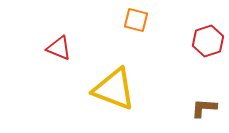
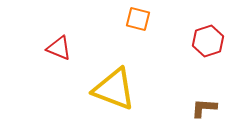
orange square: moved 2 px right, 1 px up
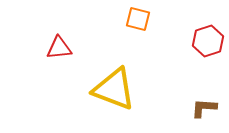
red triangle: rotated 28 degrees counterclockwise
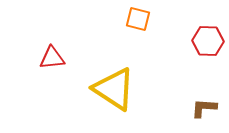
red hexagon: rotated 20 degrees clockwise
red triangle: moved 7 px left, 10 px down
yellow triangle: rotated 12 degrees clockwise
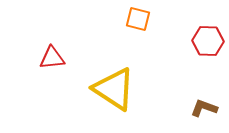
brown L-shape: rotated 16 degrees clockwise
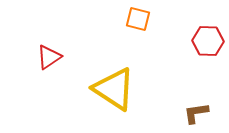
red triangle: moved 3 px left, 1 px up; rotated 28 degrees counterclockwise
brown L-shape: moved 8 px left, 5 px down; rotated 28 degrees counterclockwise
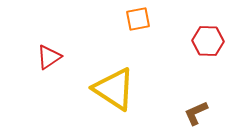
orange square: rotated 25 degrees counterclockwise
brown L-shape: rotated 16 degrees counterclockwise
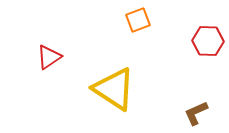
orange square: moved 1 px down; rotated 10 degrees counterclockwise
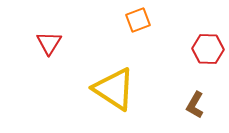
red hexagon: moved 8 px down
red triangle: moved 14 px up; rotated 24 degrees counterclockwise
brown L-shape: moved 1 px left, 8 px up; rotated 36 degrees counterclockwise
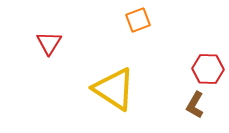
red hexagon: moved 20 px down
